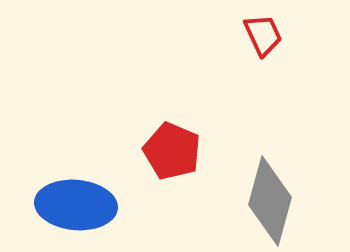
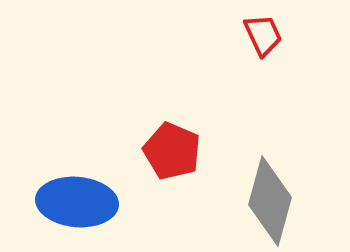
blue ellipse: moved 1 px right, 3 px up
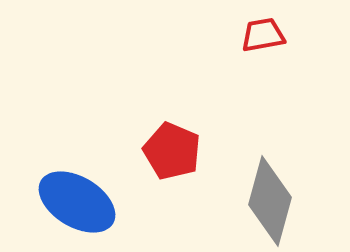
red trapezoid: rotated 75 degrees counterclockwise
blue ellipse: rotated 26 degrees clockwise
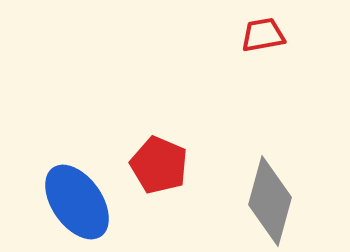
red pentagon: moved 13 px left, 14 px down
blue ellipse: rotated 24 degrees clockwise
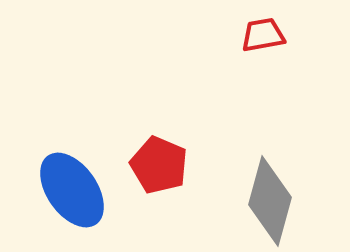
blue ellipse: moved 5 px left, 12 px up
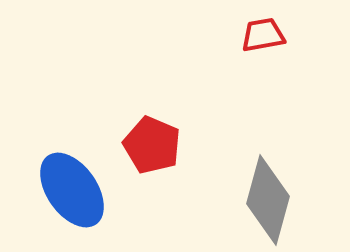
red pentagon: moved 7 px left, 20 px up
gray diamond: moved 2 px left, 1 px up
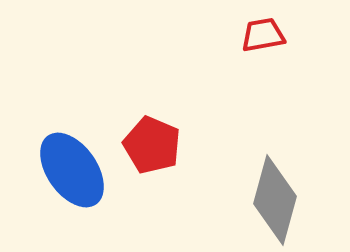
blue ellipse: moved 20 px up
gray diamond: moved 7 px right
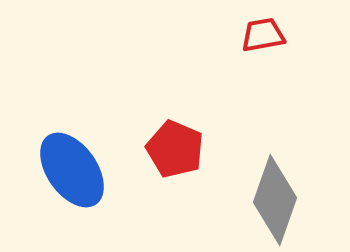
red pentagon: moved 23 px right, 4 px down
gray diamond: rotated 4 degrees clockwise
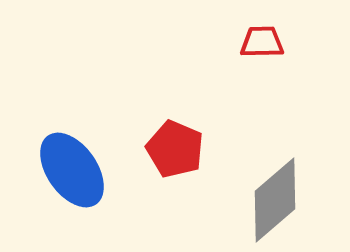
red trapezoid: moved 1 px left, 7 px down; rotated 9 degrees clockwise
gray diamond: rotated 30 degrees clockwise
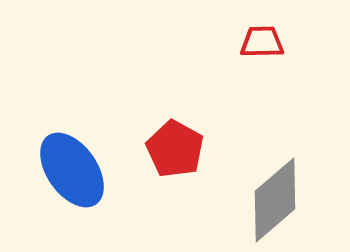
red pentagon: rotated 6 degrees clockwise
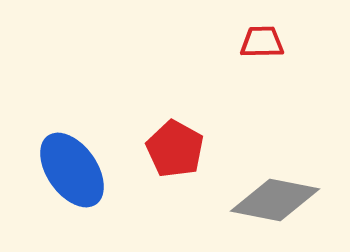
gray diamond: rotated 52 degrees clockwise
